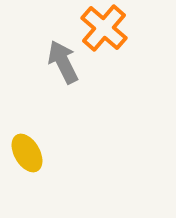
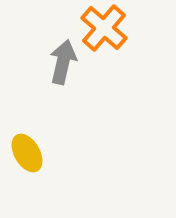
gray arrow: rotated 39 degrees clockwise
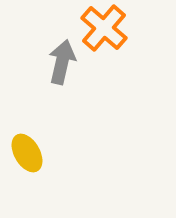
gray arrow: moved 1 px left
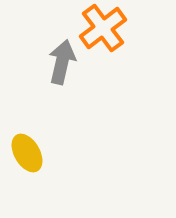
orange cross: moved 1 px left; rotated 12 degrees clockwise
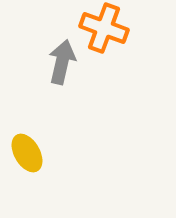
orange cross: moved 1 px right; rotated 33 degrees counterclockwise
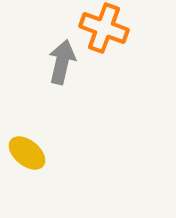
yellow ellipse: rotated 21 degrees counterclockwise
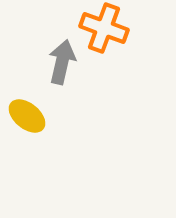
yellow ellipse: moved 37 px up
